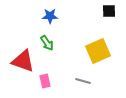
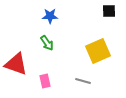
red triangle: moved 7 px left, 3 px down
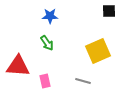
red triangle: moved 2 px right, 2 px down; rotated 15 degrees counterclockwise
